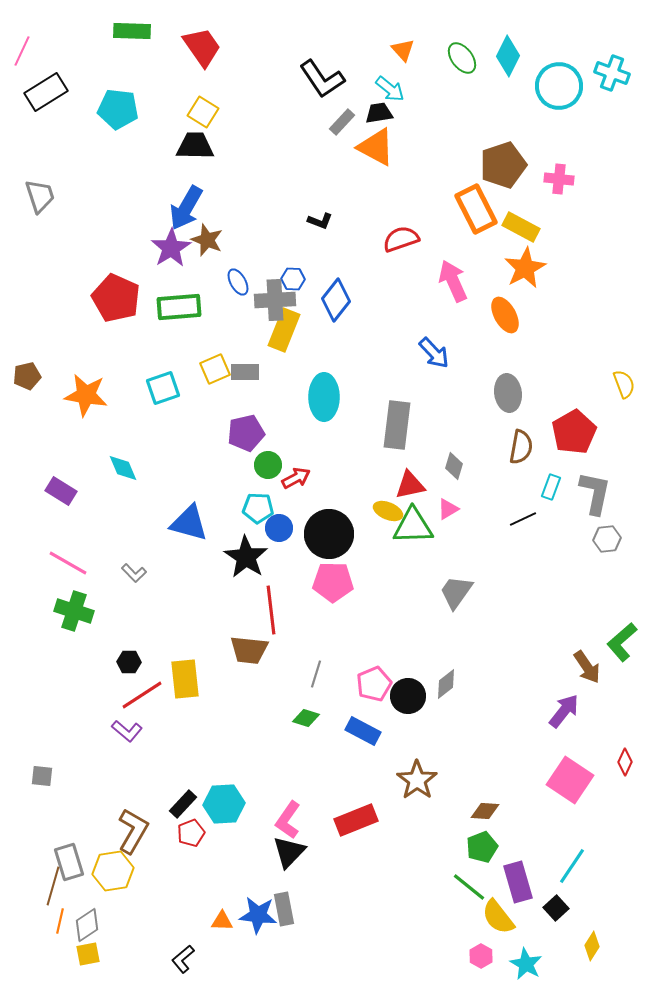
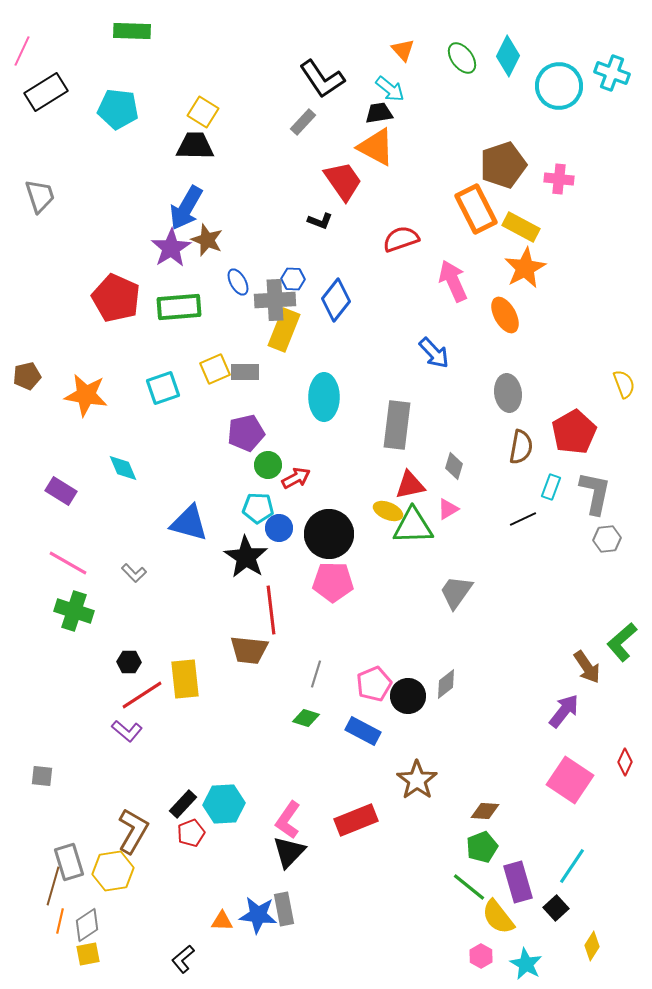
red trapezoid at (202, 47): moved 141 px right, 134 px down
gray rectangle at (342, 122): moved 39 px left
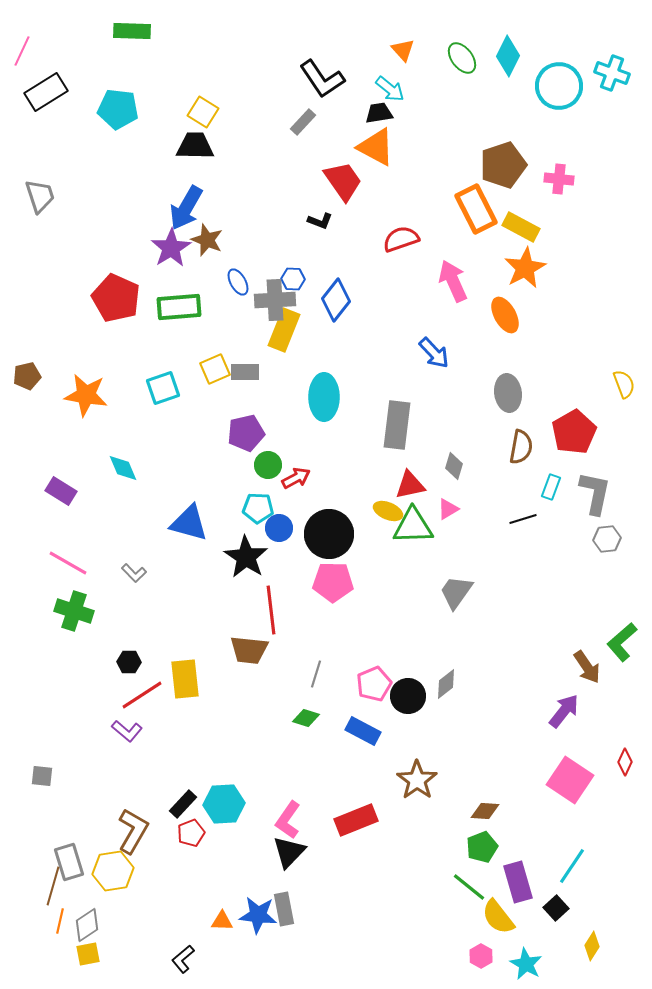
black line at (523, 519): rotated 8 degrees clockwise
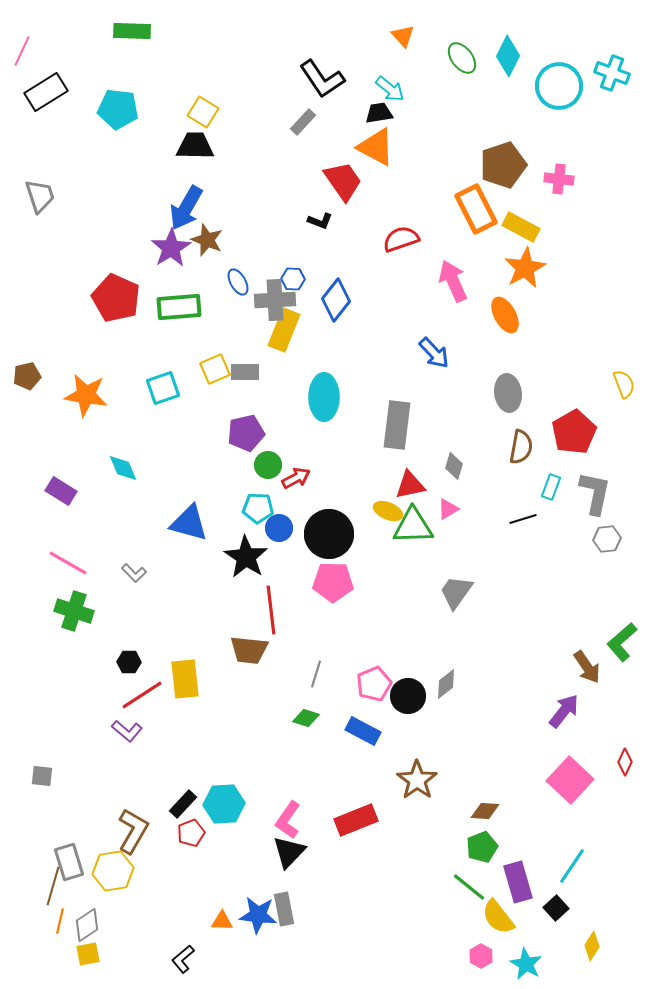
orange triangle at (403, 50): moved 14 px up
pink square at (570, 780): rotated 9 degrees clockwise
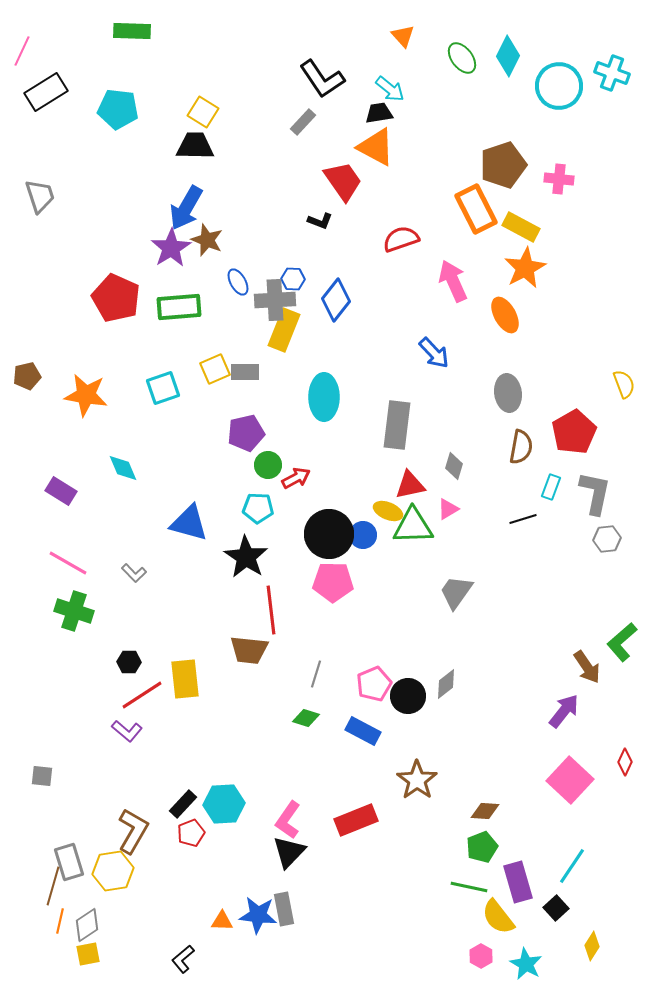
blue circle at (279, 528): moved 84 px right, 7 px down
green line at (469, 887): rotated 27 degrees counterclockwise
